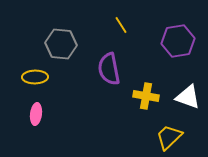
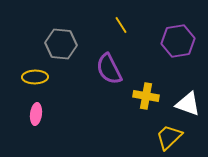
purple semicircle: rotated 16 degrees counterclockwise
white triangle: moved 7 px down
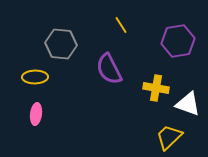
yellow cross: moved 10 px right, 8 px up
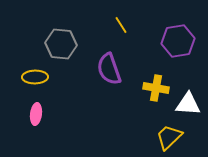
purple semicircle: rotated 8 degrees clockwise
white triangle: rotated 16 degrees counterclockwise
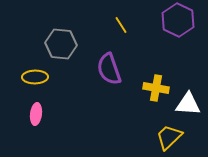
purple hexagon: moved 21 px up; rotated 24 degrees counterclockwise
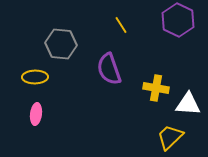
yellow trapezoid: moved 1 px right
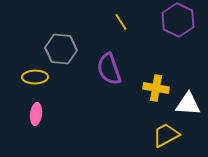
yellow line: moved 3 px up
gray hexagon: moved 5 px down
yellow trapezoid: moved 4 px left, 2 px up; rotated 16 degrees clockwise
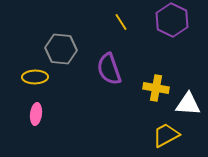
purple hexagon: moved 6 px left
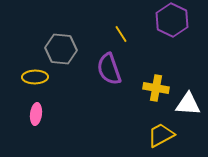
yellow line: moved 12 px down
yellow trapezoid: moved 5 px left
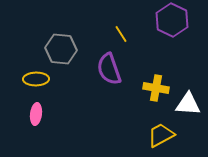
yellow ellipse: moved 1 px right, 2 px down
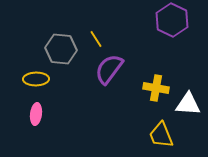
yellow line: moved 25 px left, 5 px down
purple semicircle: rotated 56 degrees clockwise
yellow trapezoid: rotated 84 degrees counterclockwise
